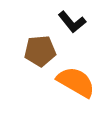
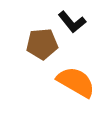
brown pentagon: moved 2 px right, 7 px up
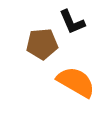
black L-shape: rotated 16 degrees clockwise
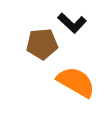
black L-shape: moved 1 px down; rotated 24 degrees counterclockwise
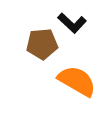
orange semicircle: moved 1 px right, 1 px up
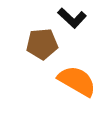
black L-shape: moved 5 px up
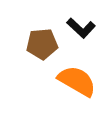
black L-shape: moved 9 px right, 10 px down
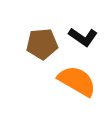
black L-shape: moved 2 px right, 9 px down; rotated 8 degrees counterclockwise
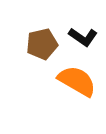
brown pentagon: rotated 8 degrees counterclockwise
